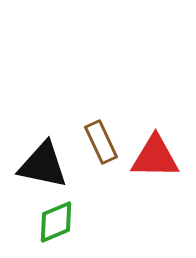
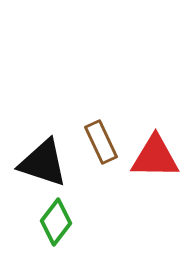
black triangle: moved 2 px up; rotated 6 degrees clockwise
green diamond: rotated 30 degrees counterclockwise
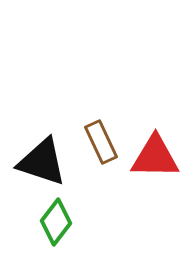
black triangle: moved 1 px left, 1 px up
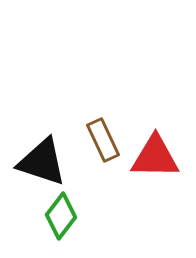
brown rectangle: moved 2 px right, 2 px up
green diamond: moved 5 px right, 6 px up
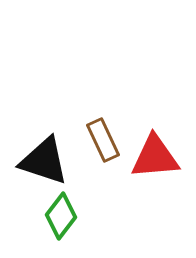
red triangle: rotated 6 degrees counterclockwise
black triangle: moved 2 px right, 1 px up
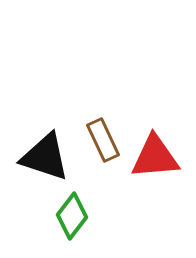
black triangle: moved 1 px right, 4 px up
green diamond: moved 11 px right
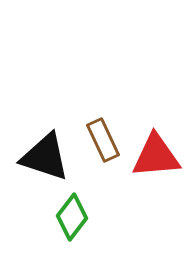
red triangle: moved 1 px right, 1 px up
green diamond: moved 1 px down
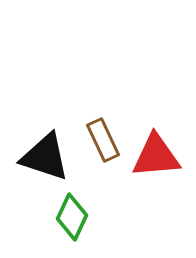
green diamond: rotated 12 degrees counterclockwise
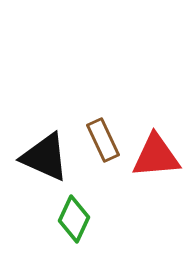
black triangle: rotated 6 degrees clockwise
green diamond: moved 2 px right, 2 px down
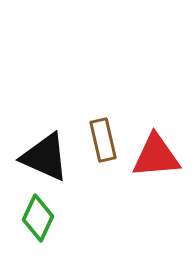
brown rectangle: rotated 12 degrees clockwise
green diamond: moved 36 px left, 1 px up
